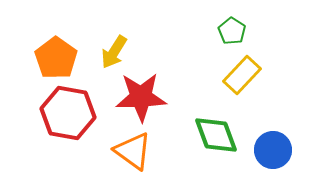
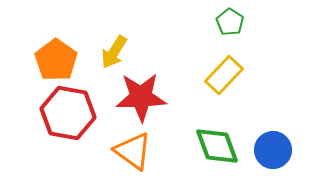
green pentagon: moved 2 px left, 9 px up
orange pentagon: moved 2 px down
yellow rectangle: moved 18 px left
green diamond: moved 1 px right, 11 px down
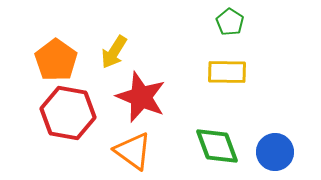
yellow rectangle: moved 3 px right, 3 px up; rotated 48 degrees clockwise
red star: rotated 24 degrees clockwise
blue circle: moved 2 px right, 2 px down
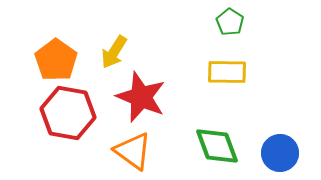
blue circle: moved 5 px right, 1 px down
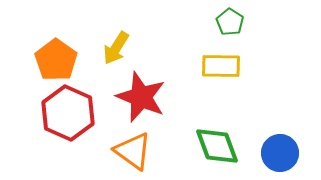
yellow arrow: moved 2 px right, 4 px up
yellow rectangle: moved 6 px left, 6 px up
red hexagon: rotated 14 degrees clockwise
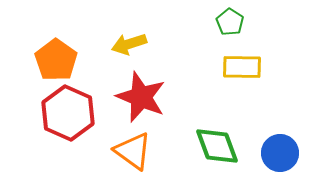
yellow arrow: moved 13 px right, 4 px up; rotated 40 degrees clockwise
yellow rectangle: moved 21 px right, 1 px down
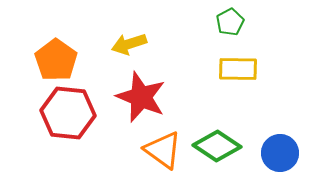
green pentagon: rotated 12 degrees clockwise
yellow rectangle: moved 4 px left, 2 px down
red hexagon: rotated 18 degrees counterclockwise
green diamond: rotated 36 degrees counterclockwise
orange triangle: moved 30 px right, 1 px up
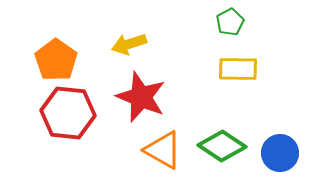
green diamond: moved 5 px right
orange triangle: rotated 6 degrees counterclockwise
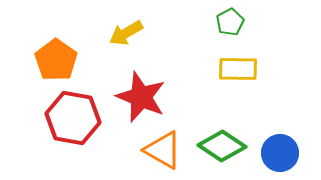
yellow arrow: moved 3 px left, 11 px up; rotated 12 degrees counterclockwise
red hexagon: moved 5 px right, 5 px down; rotated 4 degrees clockwise
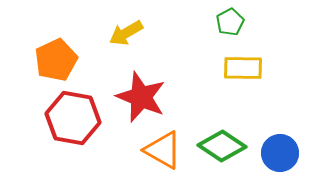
orange pentagon: rotated 12 degrees clockwise
yellow rectangle: moved 5 px right, 1 px up
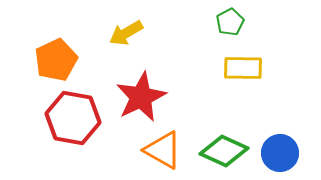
red star: rotated 24 degrees clockwise
green diamond: moved 2 px right, 5 px down; rotated 9 degrees counterclockwise
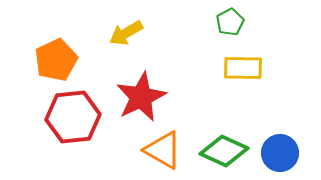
red hexagon: moved 1 px up; rotated 16 degrees counterclockwise
